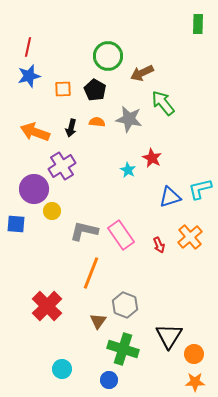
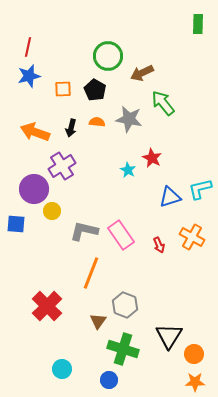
orange cross: moved 2 px right; rotated 20 degrees counterclockwise
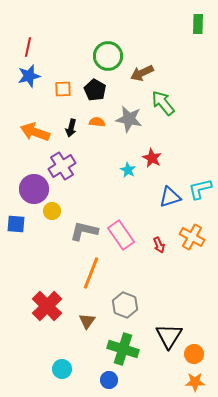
brown triangle: moved 11 px left
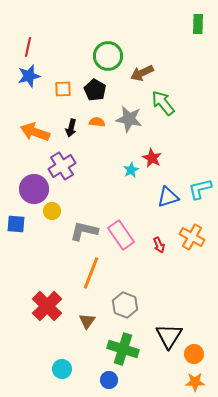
cyan star: moved 3 px right; rotated 14 degrees clockwise
blue triangle: moved 2 px left
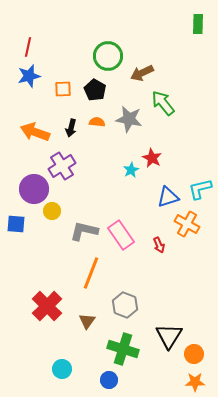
orange cross: moved 5 px left, 13 px up
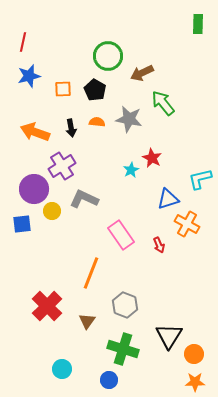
red line: moved 5 px left, 5 px up
black arrow: rotated 24 degrees counterclockwise
cyan L-shape: moved 10 px up
blue triangle: moved 2 px down
blue square: moved 6 px right; rotated 12 degrees counterclockwise
gray L-shape: moved 32 px up; rotated 12 degrees clockwise
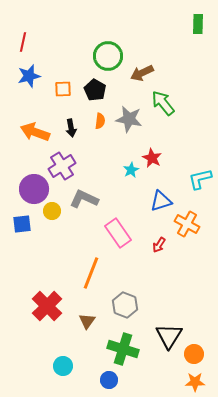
orange semicircle: moved 3 px right, 1 px up; rotated 91 degrees clockwise
blue triangle: moved 7 px left, 2 px down
pink rectangle: moved 3 px left, 2 px up
red arrow: rotated 56 degrees clockwise
cyan circle: moved 1 px right, 3 px up
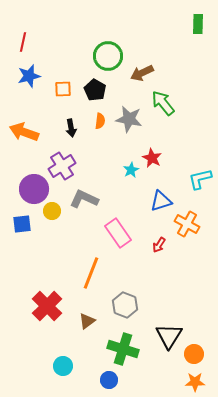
orange arrow: moved 11 px left
brown triangle: rotated 18 degrees clockwise
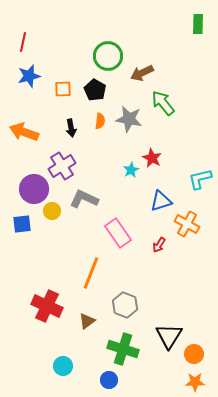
red cross: rotated 20 degrees counterclockwise
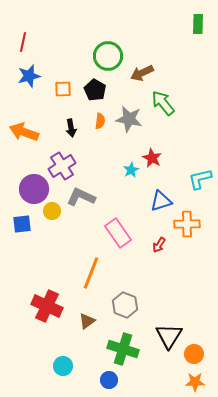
gray L-shape: moved 3 px left, 2 px up
orange cross: rotated 30 degrees counterclockwise
